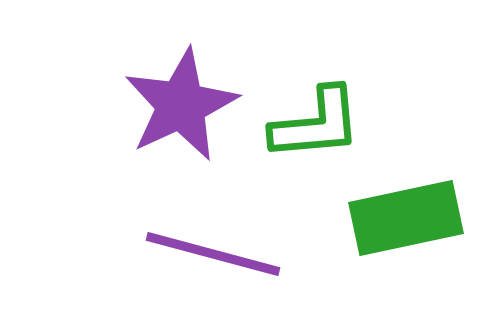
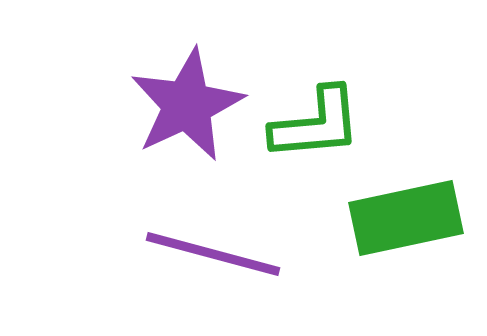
purple star: moved 6 px right
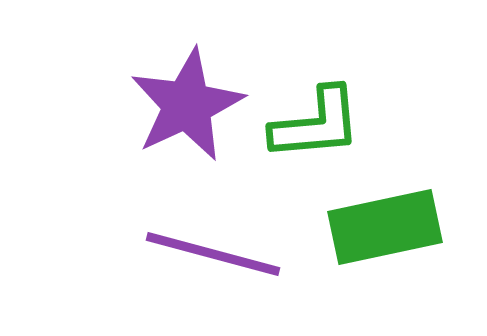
green rectangle: moved 21 px left, 9 px down
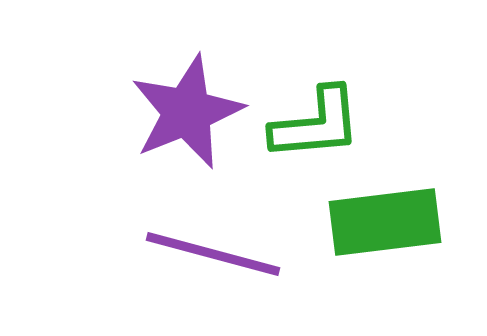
purple star: moved 7 px down; rotated 3 degrees clockwise
green rectangle: moved 5 px up; rotated 5 degrees clockwise
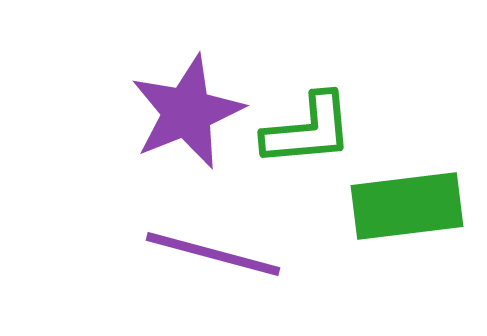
green L-shape: moved 8 px left, 6 px down
green rectangle: moved 22 px right, 16 px up
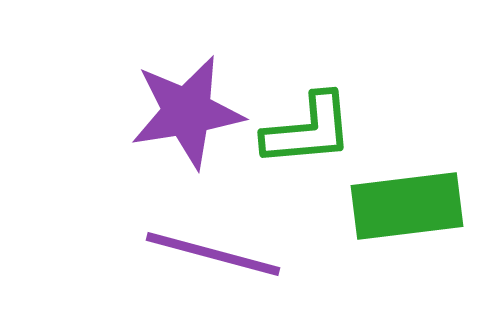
purple star: rotated 13 degrees clockwise
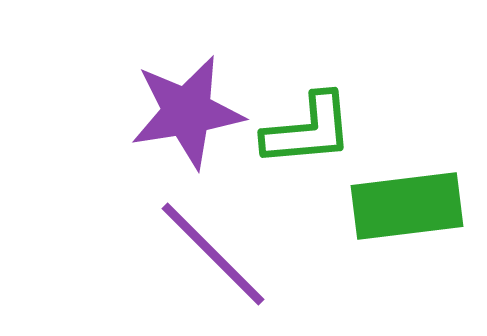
purple line: rotated 30 degrees clockwise
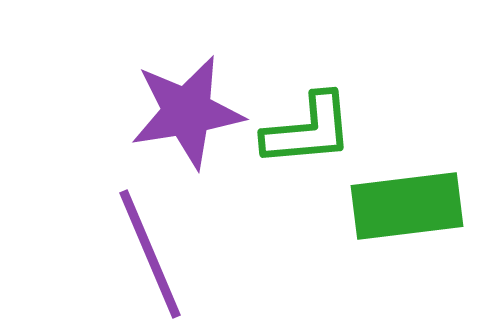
purple line: moved 63 px left; rotated 22 degrees clockwise
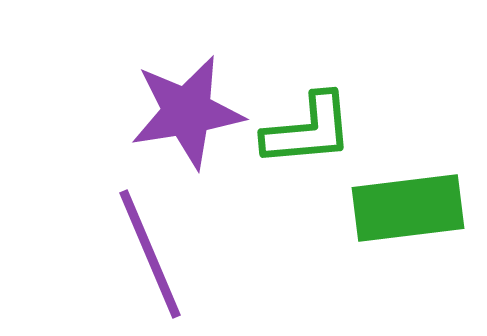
green rectangle: moved 1 px right, 2 px down
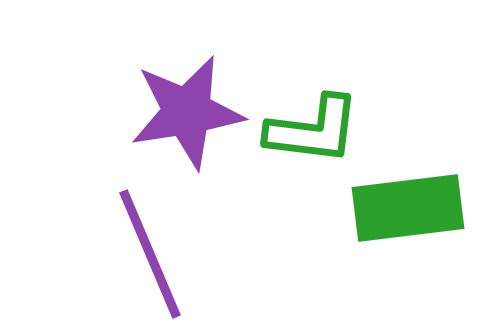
green L-shape: moved 5 px right; rotated 12 degrees clockwise
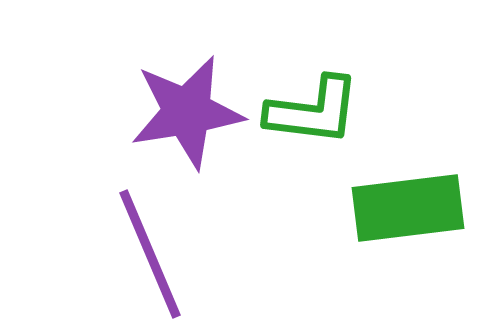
green L-shape: moved 19 px up
